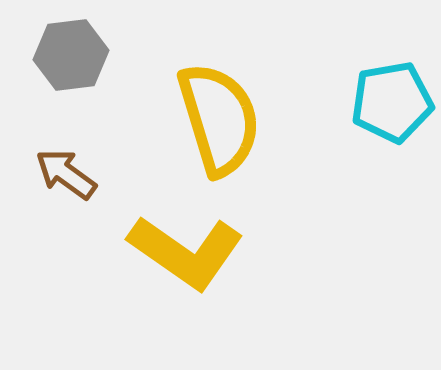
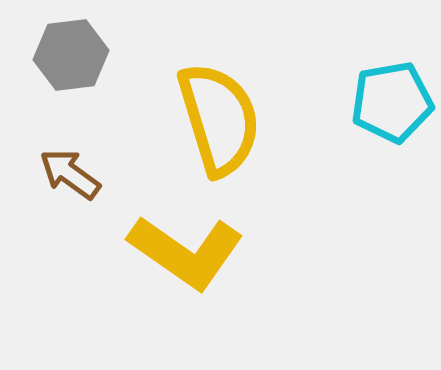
brown arrow: moved 4 px right
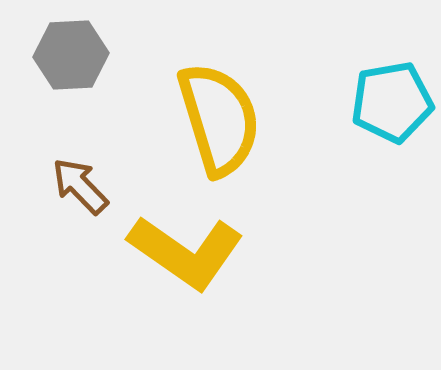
gray hexagon: rotated 4 degrees clockwise
brown arrow: moved 10 px right, 12 px down; rotated 10 degrees clockwise
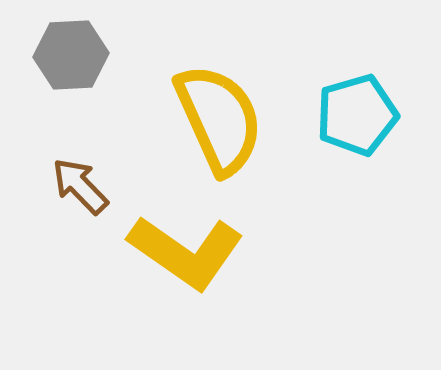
cyan pentagon: moved 35 px left, 13 px down; rotated 6 degrees counterclockwise
yellow semicircle: rotated 7 degrees counterclockwise
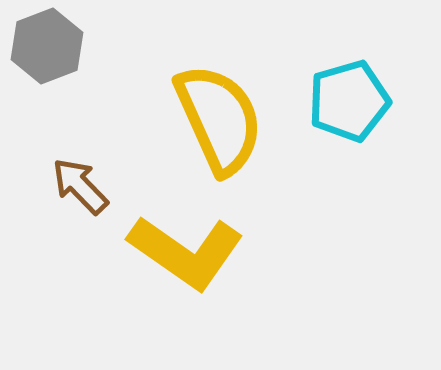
gray hexagon: moved 24 px left, 9 px up; rotated 18 degrees counterclockwise
cyan pentagon: moved 8 px left, 14 px up
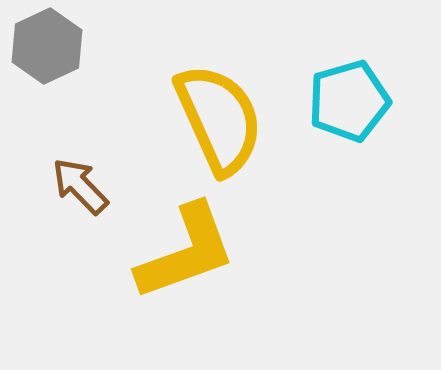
gray hexagon: rotated 4 degrees counterclockwise
yellow L-shape: rotated 55 degrees counterclockwise
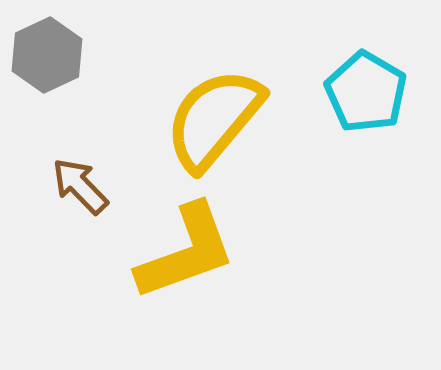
gray hexagon: moved 9 px down
cyan pentagon: moved 17 px right, 9 px up; rotated 26 degrees counterclockwise
yellow semicircle: moved 5 px left; rotated 116 degrees counterclockwise
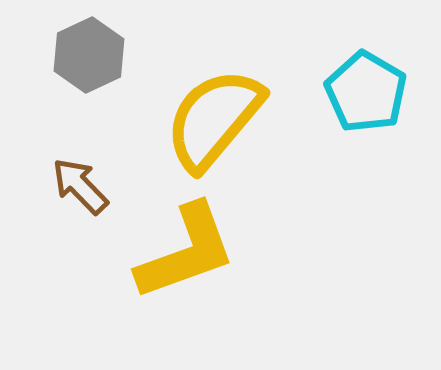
gray hexagon: moved 42 px right
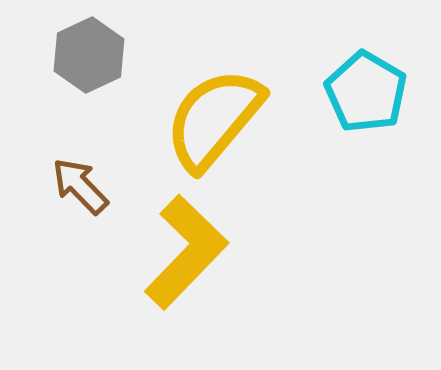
yellow L-shape: rotated 26 degrees counterclockwise
